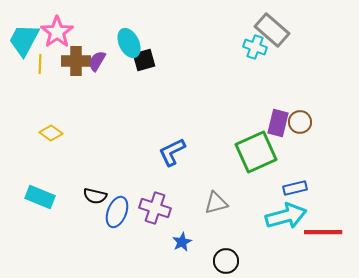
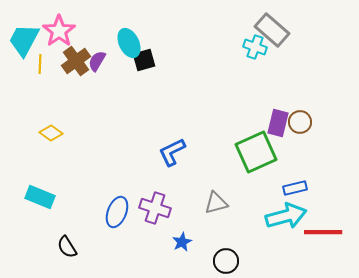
pink star: moved 2 px right, 1 px up
brown cross: rotated 36 degrees counterclockwise
black semicircle: moved 28 px left, 51 px down; rotated 45 degrees clockwise
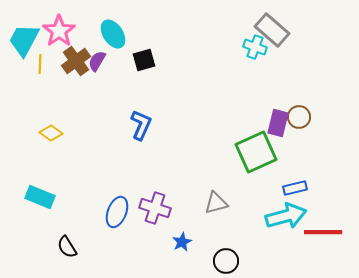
cyan ellipse: moved 16 px left, 9 px up; rotated 8 degrees counterclockwise
brown circle: moved 1 px left, 5 px up
blue L-shape: moved 31 px left, 27 px up; rotated 140 degrees clockwise
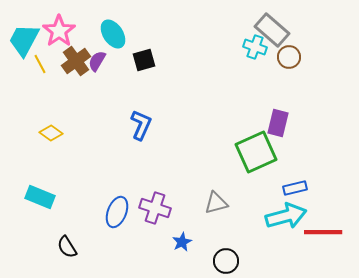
yellow line: rotated 30 degrees counterclockwise
brown circle: moved 10 px left, 60 px up
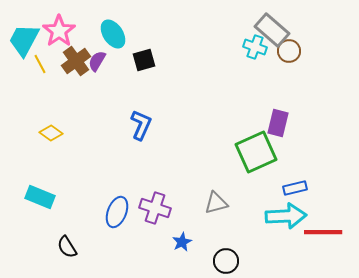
brown circle: moved 6 px up
cyan arrow: rotated 12 degrees clockwise
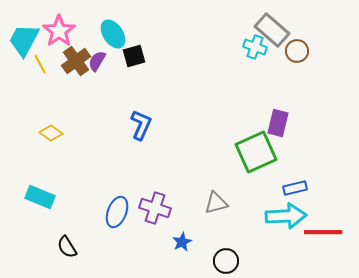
brown circle: moved 8 px right
black square: moved 10 px left, 4 px up
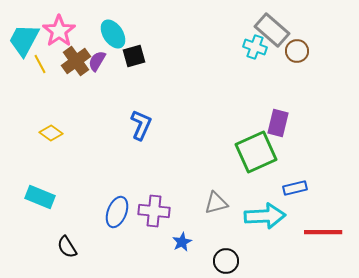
purple cross: moved 1 px left, 3 px down; rotated 12 degrees counterclockwise
cyan arrow: moved 21 px left
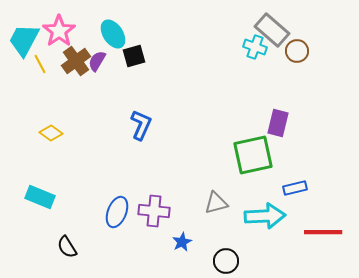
green square: moved 3 px left, 3 px down; rotated 12 degrees clockwise
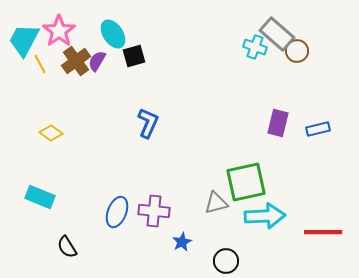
gray rectangle: moved 5 px right, 4 px down
blue L-shape: moved 7 px right, 2 px up
green square: moved 7 px left, 27 px down
blue rectangle: moved 23 px right, 59 px up
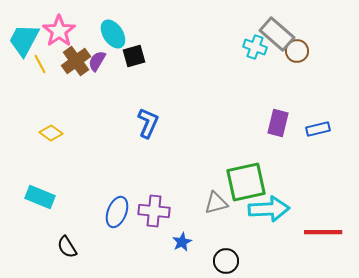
cyan arrow: moved 4 px right, 7 px up
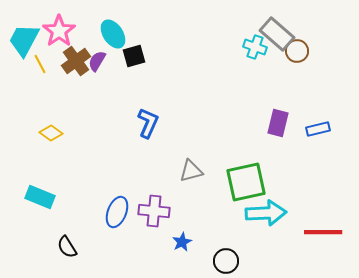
gray triangle: moved 25 px left, 32 px up
cyan arrow: moved 3 px left, 4 px down
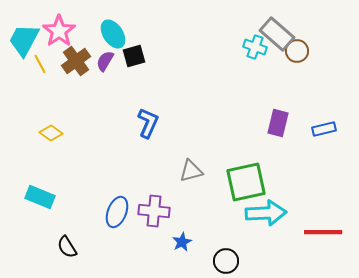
purple semicircle: moved 8 px right
blue rectangle: moved 6 px right
